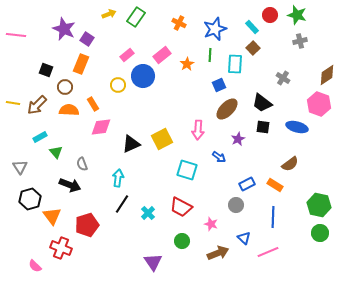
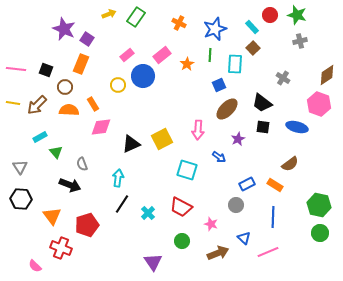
pink line at (16, 35): moved 34 px down
black hexagon at (30, 199): moved 9 px left; rotated 20 degrees clockwise
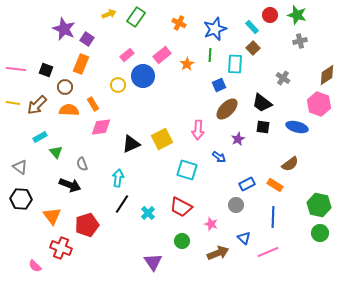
gray triangle at (20, 167): rotated 21 degrees counterclockwise
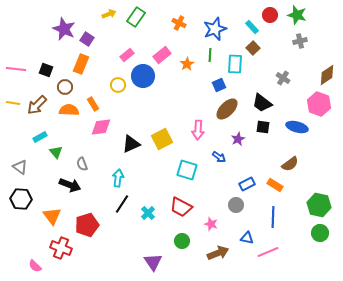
blue triangle at (244, 238): moved 3 px right; rotated 32 degrees counterclockwise
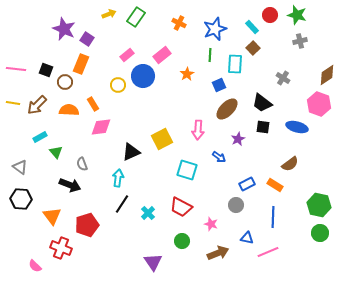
orange star at (187, 64): moved 10 px down
brown circle at (65, 87): moved 5 px up
black triangle at (131, 144): moved 8 px down
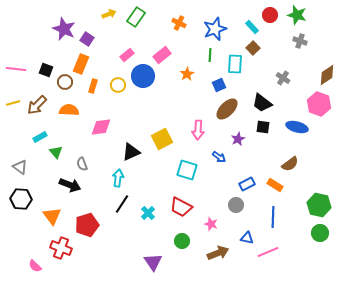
gray cross at (300, 41): rotated 32 degrees clockwise
yellow line at (13, 103): rotated 24 degrees counterclockwise
orange rectangle at (93, 104): moved 18 px up; rotated 48 degrees clockwise
